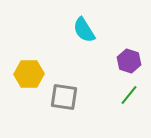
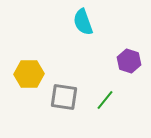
cyan semicircle: moved 1 px left, 8 px up; rotated 12 degrees clockwise
green line: moved 24 px left, 5 px down
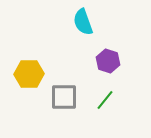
purple hexagon: moved 21 px left
gray square: rotated 8 degrees counterclockwise
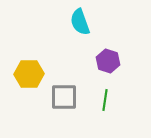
cyan semicircle: moved 3 px left
green line: rotated 30 degrees counterclockwise
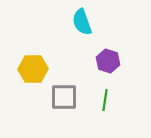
cyan semicircle: moved 2 px right
yellow hexagon: moved 4 px right, 5 px up
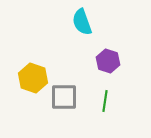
yellow hexagon: moved 9 px down; rotated 20 degrees clockwise
green line: moved 1 px down
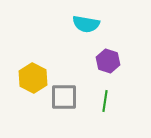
cyan semicircle: moved 4 px right, 2 px down; rotated 60 degrees counterclockwise
yellow hexagon: rotated 8 degrees clockwise
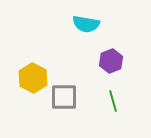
purple hexagon: moved 3 px right; rotated 20 degrees clockwise
green line: moved 8 px right; rotated 25 degrees counterclockwise
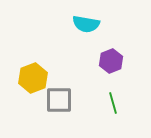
yellow hexagon: rotated 12 degrees clockwise
gray square: moved 5 px left, 3 px down
green line: moved 2 px down
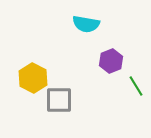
yellow hexagon: rotated 12 degrees counterclockwise
green line: moved 23 px right, 17 px up; rotated 15 degrees counterclockwise
